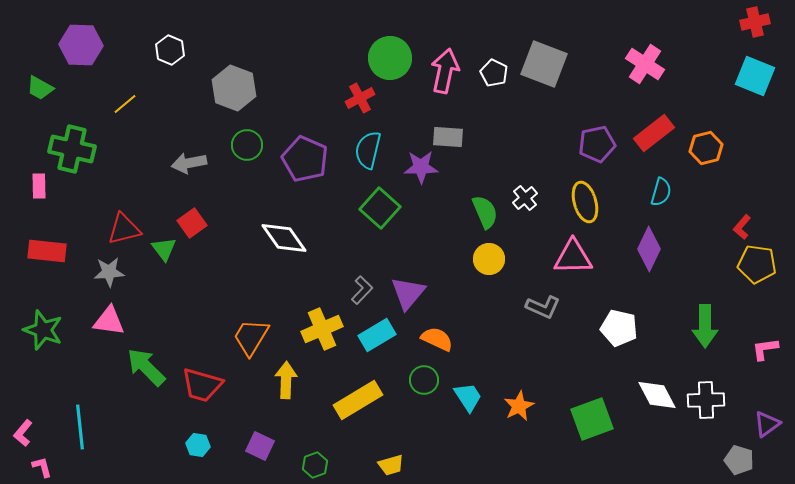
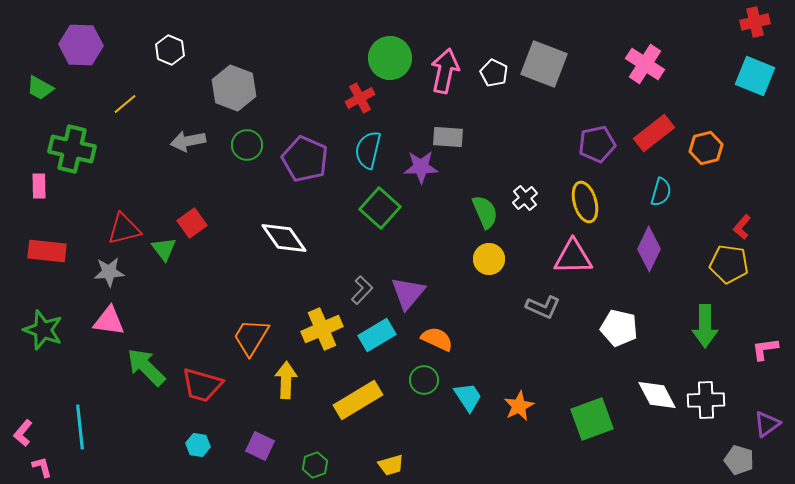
gray arrow at (189, 163): moved 1 px left, 22 px up
yellow pentagon at (757, 264): moved 28 px left
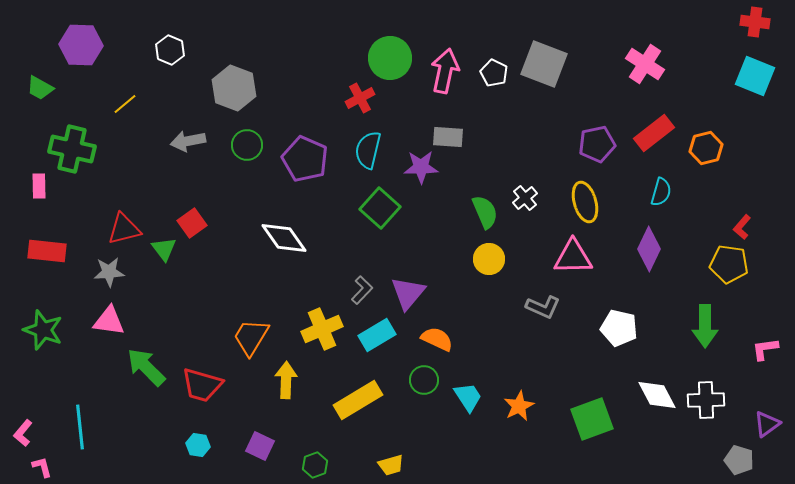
red cross at (755, 22): rotated 20 degrees clockwise
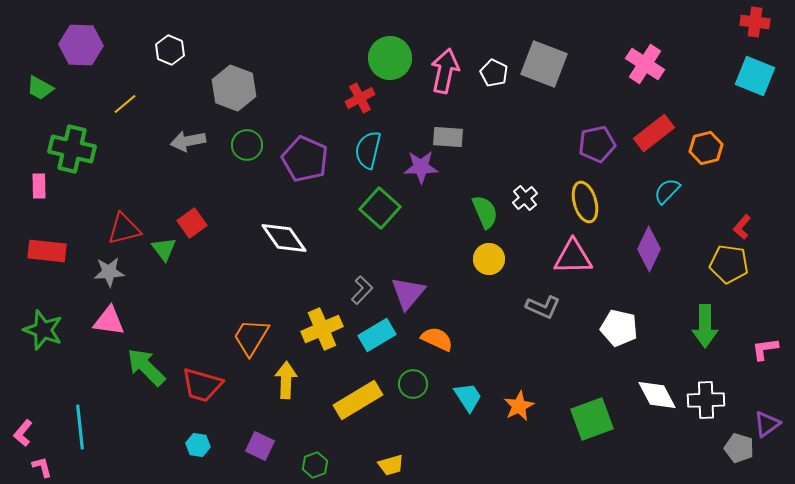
cyan semicircle at (661, 192): moved 6 px right, 1 px up; rotated 152 degrees counterclockwise
green circle at (424, 380): moved 11 px left, 4 px down
gray pentagon at (739, 460): moved 12 px up
